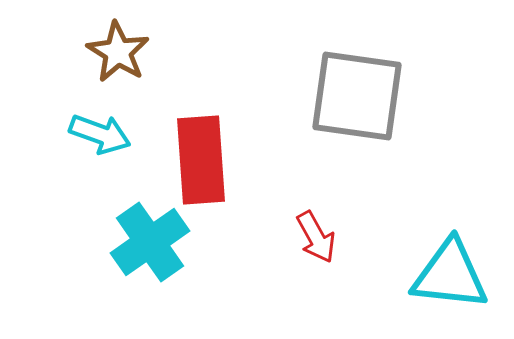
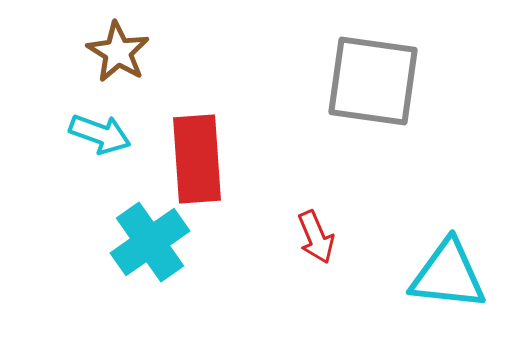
gray square: moved 16 px right, 15 px up
red rectangle: moved 4 px left, 1 px up
red arrow: rotated 6 degrees clockwise
cyan triangle: moved 2 px left
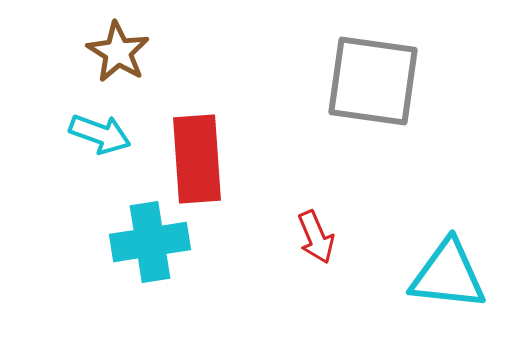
cyan cross: rotated 26 degrees clockwise
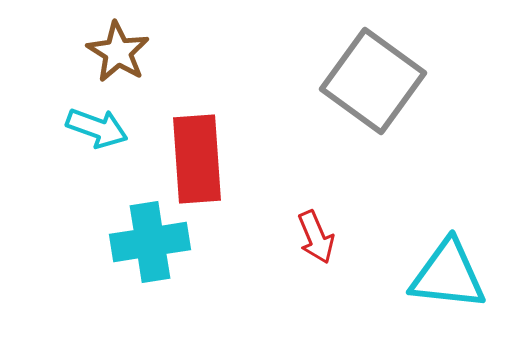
gray square: rotated 28 degrees clockwise
cyan arrow: moved 3 px left, 6 px up
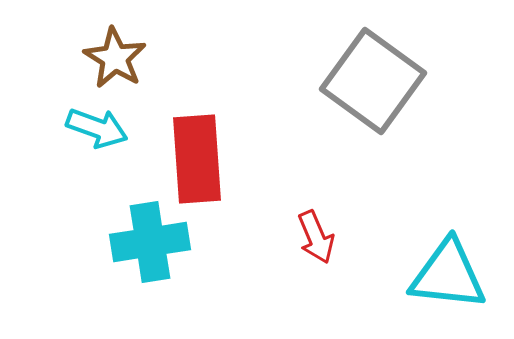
brown star: moved 3 px left, 6 px down
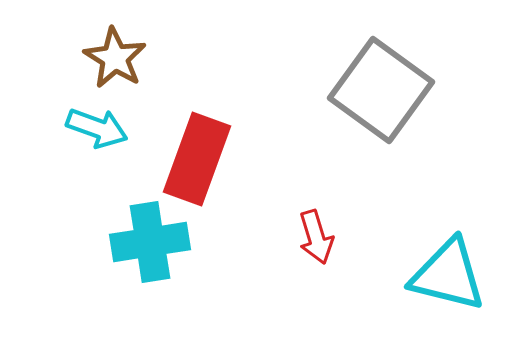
gray square: moved 8 px right, 9 px down
red rectangle: rotated 24 degrees clockwise
red arrow: rotated 6 degrees clockwise
cyan triangle: rotated 8 degrees clockwise
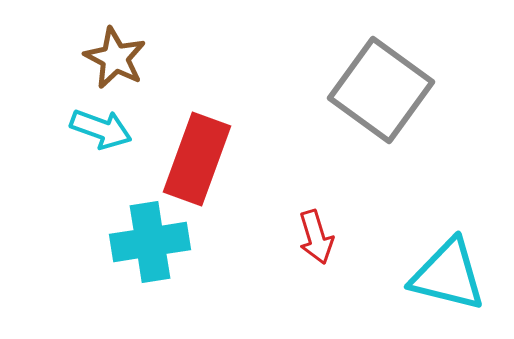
brown star: rotated 4 degrees counterclockwise
cyan arrow: moved 4 px right, 1 px down
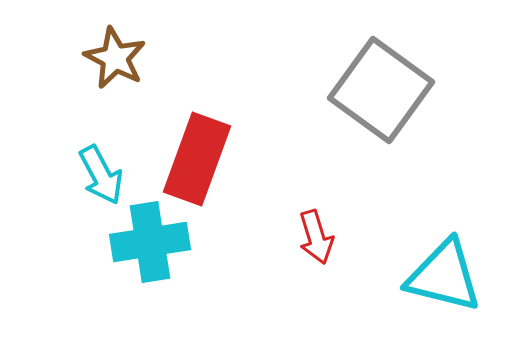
cyan arrow: moved 46 px down; rotated 42 degrees clockwise
cyan triangle: moved 4 px left, 1 px down
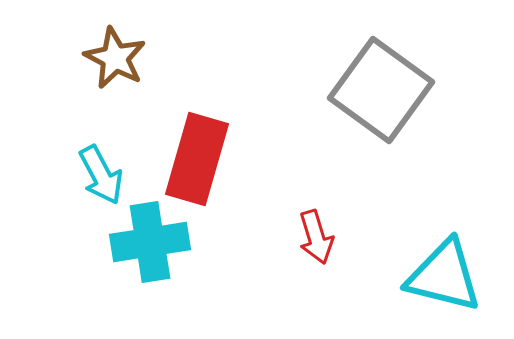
red rectangle: rotated 4 degrees counterclockwise
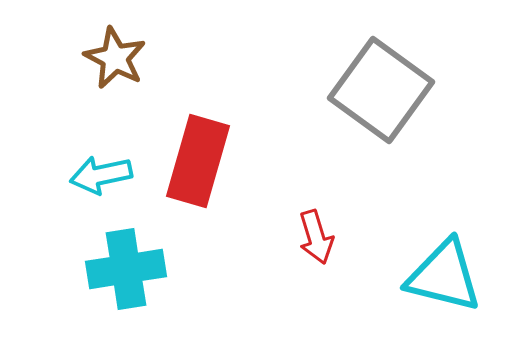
red rectangle: moved 1 px right, 2 px down
cyan arrow: rotated 106 degrees clockwise
cyan cross: moved 24 px left, 27 px down
